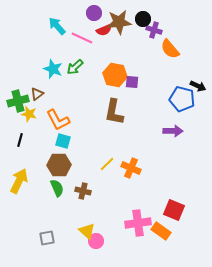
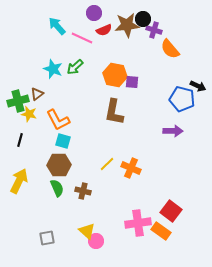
brown star: moved 8 px right, 3 px down
red square: moved 3 px left, 1 px down; rotated 15 degrees clockwise
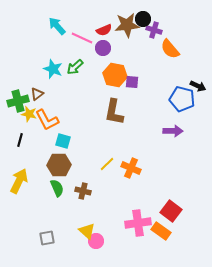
purple circle: moved 9 px right, 35 px down
orange L-shape: moved 11 px left
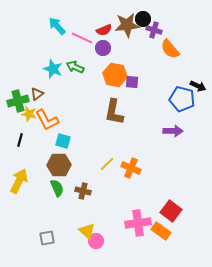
green arrow: rotated 66 degrees clockwise
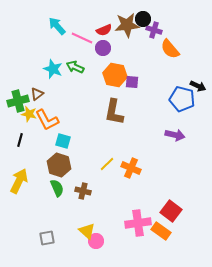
purple arrow: moved 2 px right, 4 px down; rotated 12 degrees clockwise
brown hexagon: rotated 20 degrees clockwise
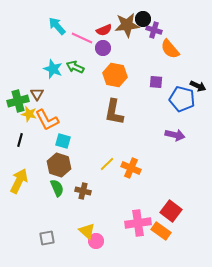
purple square: moved 24 px right
brown triangle: rotated 24 degrees counterclockwise
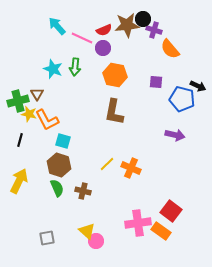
green arrow: rotated 108 degrees counterclockwise
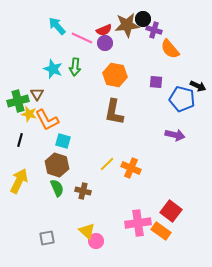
purple circle: moved 2 px right, 5 px up
brown hexagon: moved 2 px left
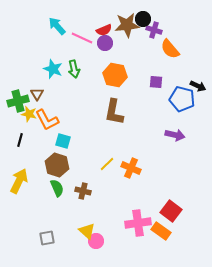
green arrow: moved 1 px left, 2 px down; rotated 18 degrees counterclockwise
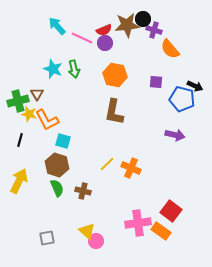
black arrow: moved 3 px left
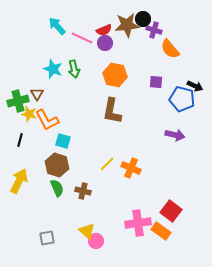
brown L-shape: moved 2 px left, 1 px up
